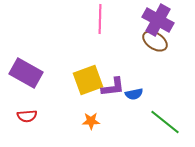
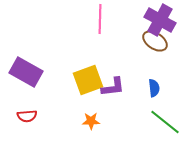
purple cross: moved 2 px right
purple rectangle: moved 1 px up
blue semicircle: moved 20 px right, 6 px up; rotated 84 degrees counterclockwise
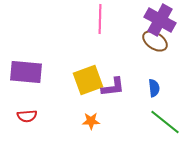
purple rectangle: rotated 24 degrees counterclockwise
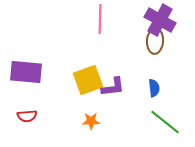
brown ellipse: rotated 60 degrees clockwise
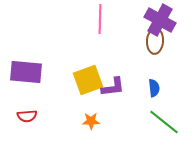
green line: moved 1 px left
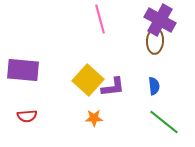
pink line: rotated 16 degrees counterclockwise
purple rectangle: moved 3 px left, 2 px up
yellow square: rotated 28 degrees counterclockwise
blue semicircle: moved 2 px up
orange star: moved 3 px right, 3 px up
